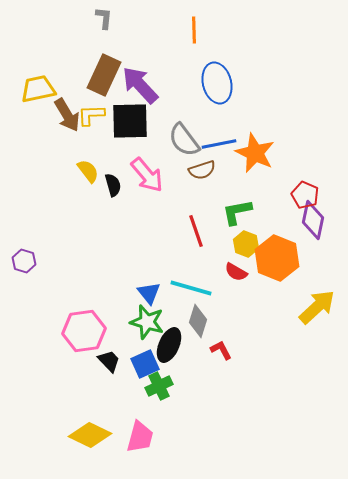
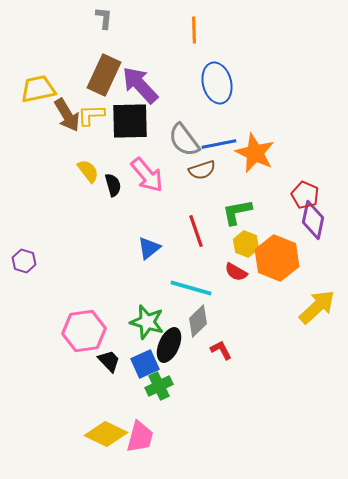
blue triangle: moved 45 px up; rotated 30 degrees clockwise
gray diamond: rotated 28 degrees clockwise
yellow diamond: moved 16 px right, 1 px up
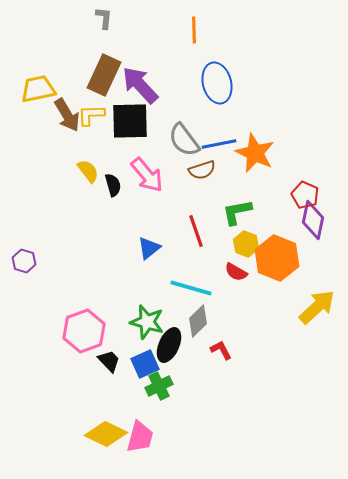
pink hexagon: rotated 12 degrees counterclockwise
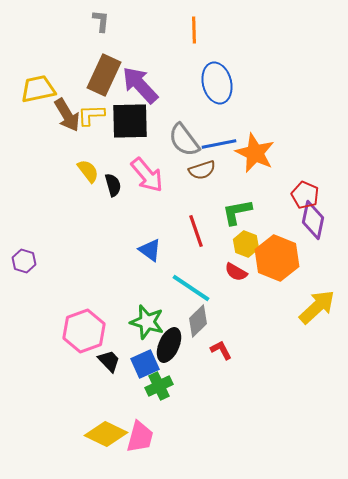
gray L-shape: moved 3 px left, 3 px down
blue triangle: moved 1 px right, 2 px down; rotated 45 degrees counterclockwise
cyan line: rotated 18 degrees clockwise
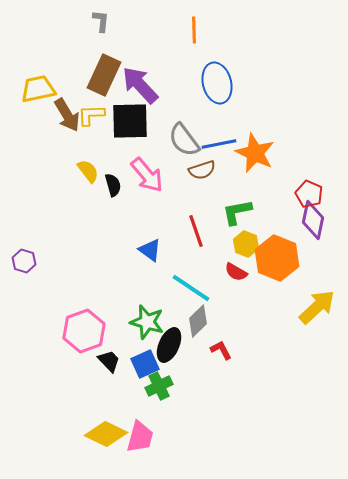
red pentagon: moved 4 px right, 1 px up
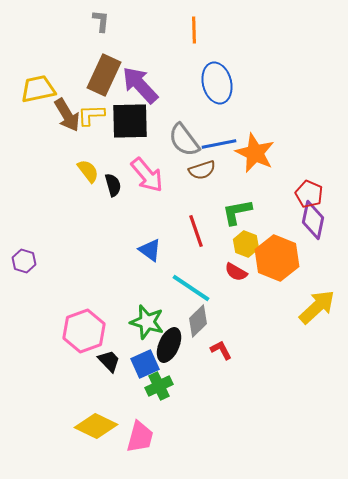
yellow diamond: moved 10 px left, 8 px up
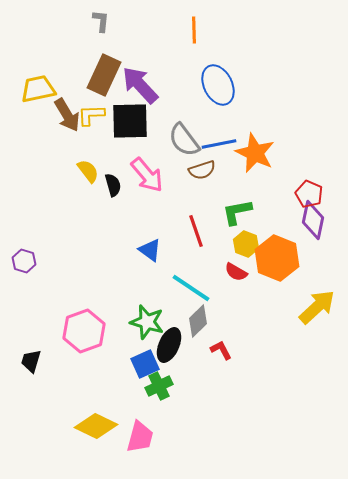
blue ellipse: moved 1 px right, 2 px down; rotated 12 degrees counterclockwise
black trapezoid: moved 78 px left; rotated 120 degrees counterclockwise
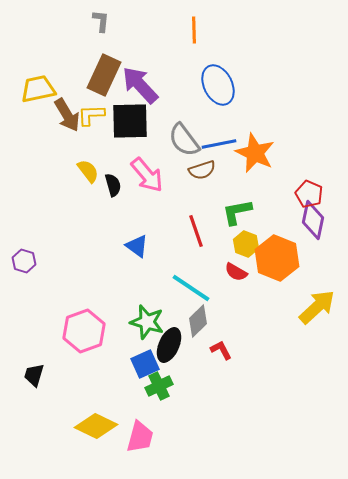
blue triangle: moved 13 px left, 4 px up
black trapezoid: moved 3 px right, 14 px down
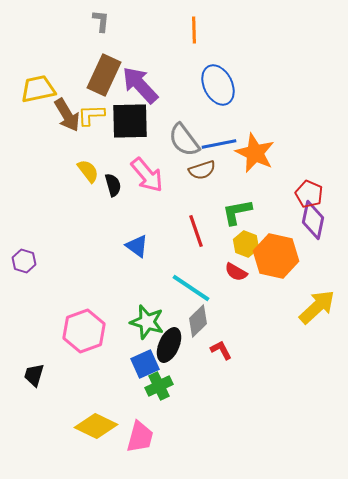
orange hexagon: moved 1 px left, 2 px up; rotated 9 degrees counterclockwise
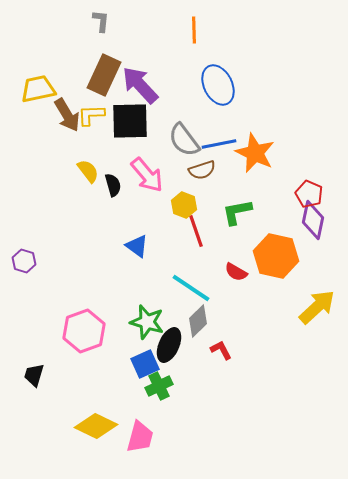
yellow hexagon: moved 62 px left, 39 px up
